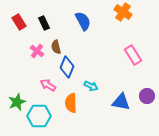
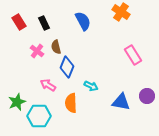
orange cross: moved 2 px left
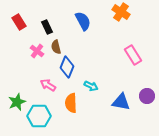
black rectangle: moved 3 px right, 4 px down
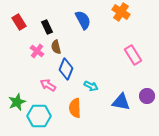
blue semicircle: moved 1 px up
blue diamond: moved 1 px left, 2 px down
orange semicircle: moved 4 px right, 5 px down
